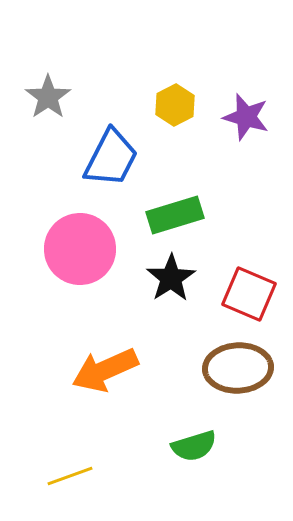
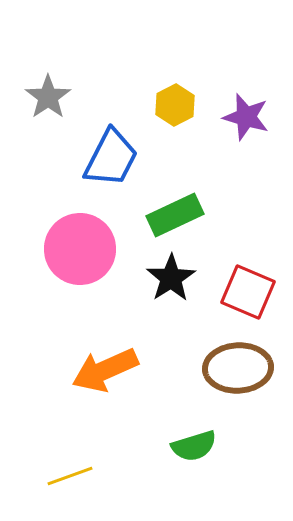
green rectangle: rotated 8 degrees counterclockwise
red square: moved 1 px left, 2 px up
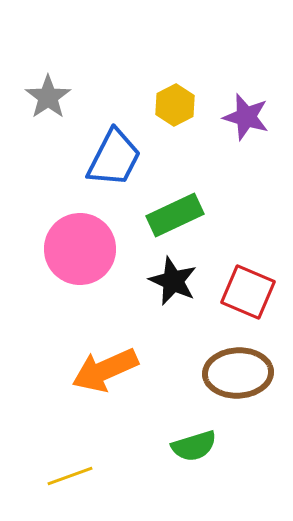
blue trapezoid: moved 3 px right
black star: moved 2 px right, 3 px down; rotated 15 degrees counterclockwise
brown ellipse: moved 5 px down
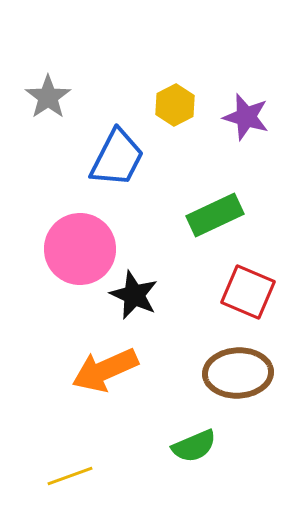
blue trapezoid: moved 3 px right
green rectangle: moved 40 px right
black star: moved 39 px left, 14 px down
green semicircle: rotated 6 degrees counterclockwise
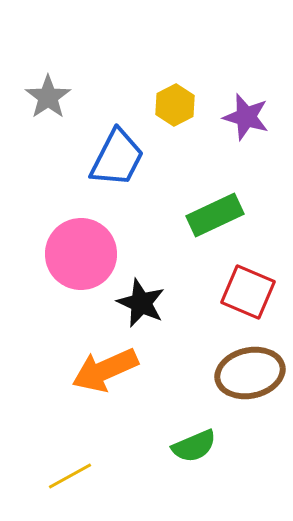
pink circle: moved 1 px right, 5 px down
black star: moved 7 px right, 8 px down
brown ellipse: moved 12 px right; rotated 10 degrees counterclockwise
yellow line: rotated 9 degrees counterclockwise
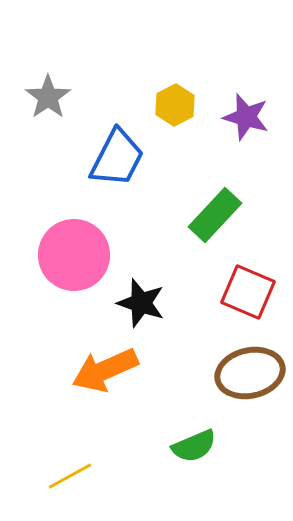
green rectangle: rotated 22 degrees counterclockwise
pink circle: moved 7 px left, 1 px down
black star: rotated 6 degrees counterclockwise
